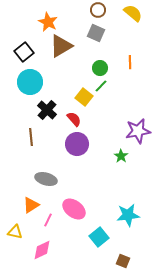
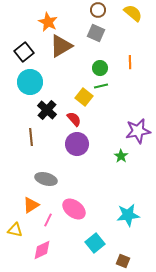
green line: rotated 32 degrees clockwise
yellow triangle: moved 2 px up
cyan square: moved 4 px left, 6 px down
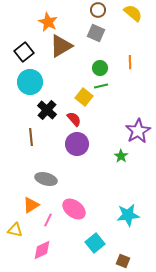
purple star: rotated 20 degrees counterclockwise
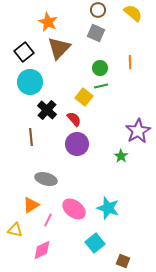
brown triangle: moved 2 px left, 2 px down; rotated 15 degrees counterclockwise
cyan star: moved 20 px left, 7 px up; rotated 25 degrees clockwise
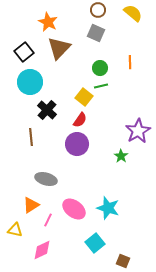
red semicircle: moved 6 px right, 1 px down; rotated 77 degrees clockwise
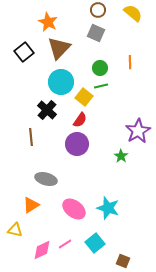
cyan circle: moved 31 px right
pink line: moved 17 px right, 24 px down; rotated 32 degrees clockwise
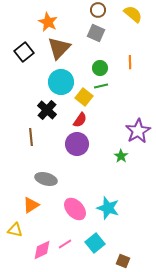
yellow semicircle: moved 1 px down
pink ellipse: moved 1 px right; rotated 10 degrees clockwise
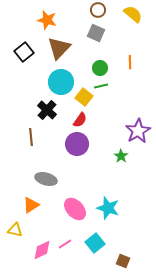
orange star: moved 1 px left, 2 px up; rotated 12 degrees counterclockwise
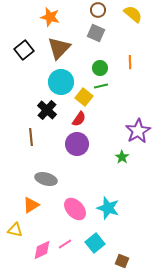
orange star: moved 3 px right, 3 px up
black square: moved 2 px up
red semicircle: moved 1 px left, 1 px up
green star: moved 1 px right, 1 px down
brown square: moved 1 px left
